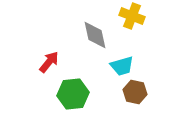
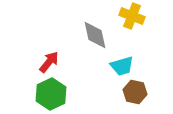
green hexagon: moved 22 px left; rotated 20 degrees counterclockwise
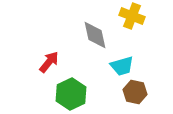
green hexagon: moved 20 px right
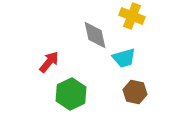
cyan trapezoid: moved 2 px right, 8 px up
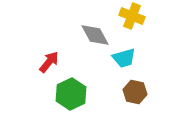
gray diamond: rotated 16 degrees counterclockwise
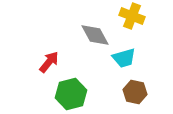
green hexagon: rotated 12 degrees clockwise
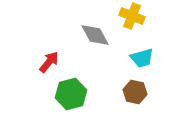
cyan trapezoid: moved 18 px right
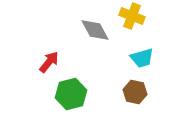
gray diamond: moved 5 px up
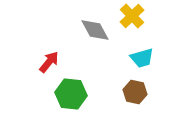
yellow cross: rotated 25 degrees clockwise
green hexagon: rotated 20 degrees clockwise
